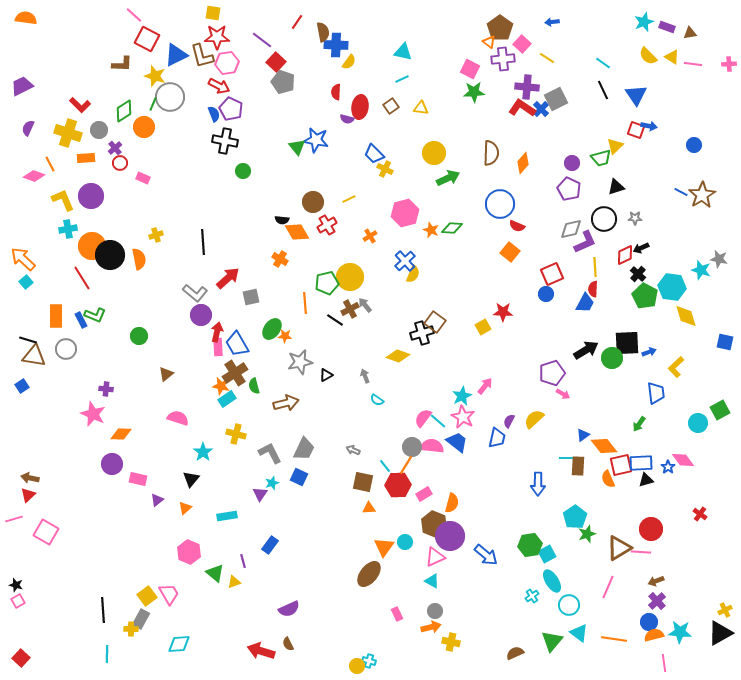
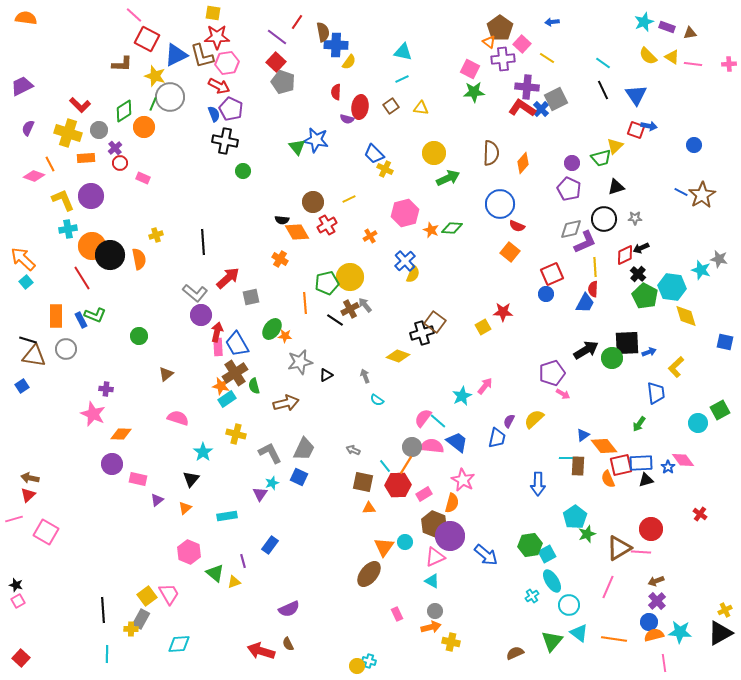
purple line at (262, 40): moved 15 px right, 3 px up
pink star at (463, 417): moved 63 px down
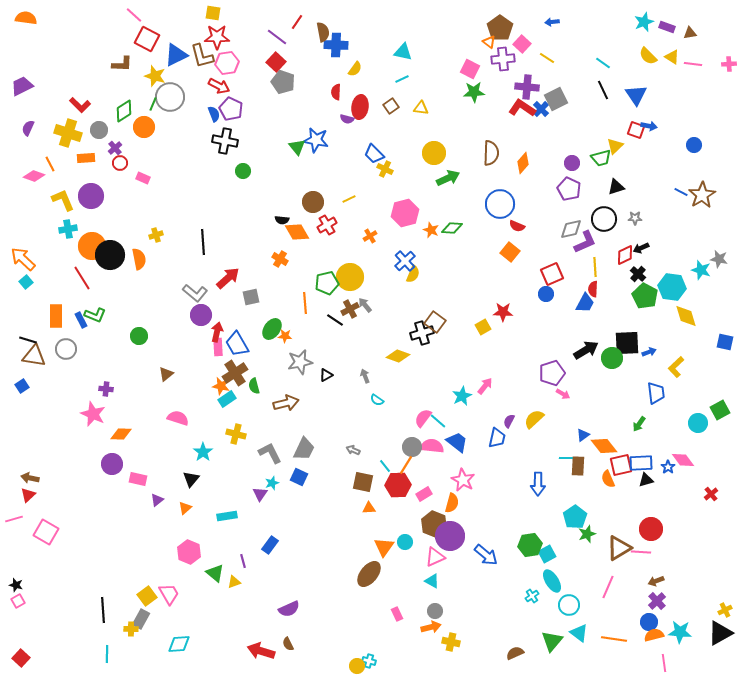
yellow semicircle at (349, 62): moved 6 px right, 7 px down
red cross at (700, 514): moved 11 px right, 20 px up; rotated 16 degrees clockwise
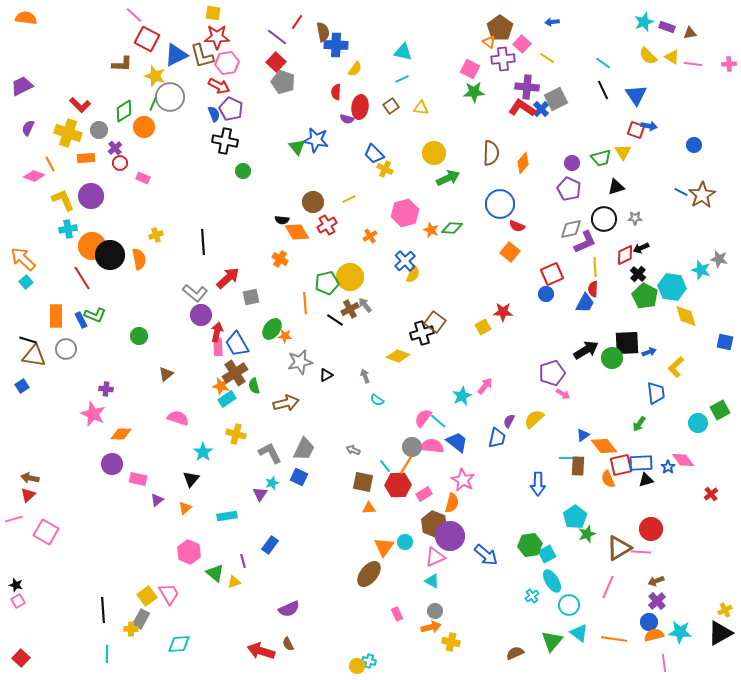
yellow triangle at (615, 146): moved 8 px right, 6 px down; rotated 18 degrees counterclockwise
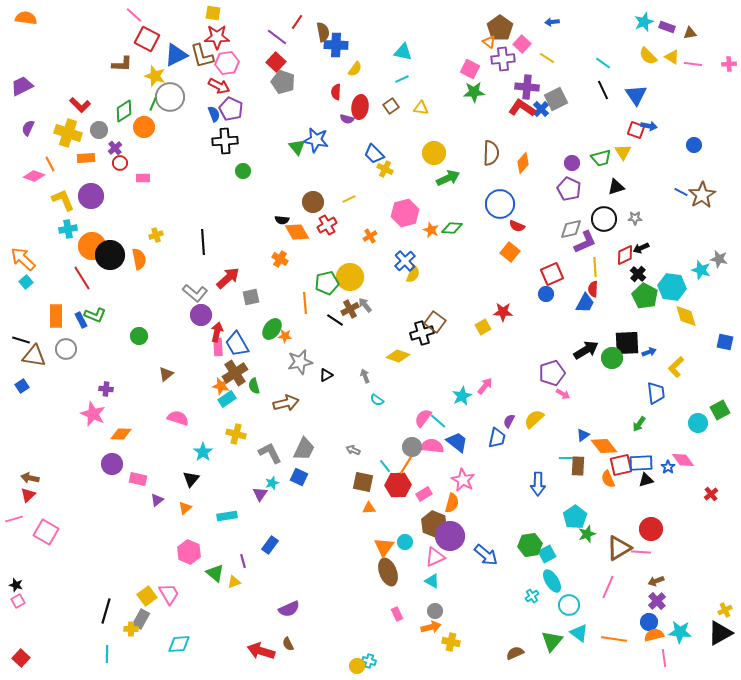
black cross at (225, 141): rotated 15 degrees counterclockwise
pink rectangle at (143, 178): rotated 24 degrees counterclockwise
black line at (28, 340): moved 7 px left
brown ellipse at (369, 574): moved 19 px right, 2 px up; rotated 60 degrees counterclockwise
black line at (103, 610): moved 3 px right, 1 px down; rotated 20 degrees clockwise
pink line at (664, 663): moved 5 px up
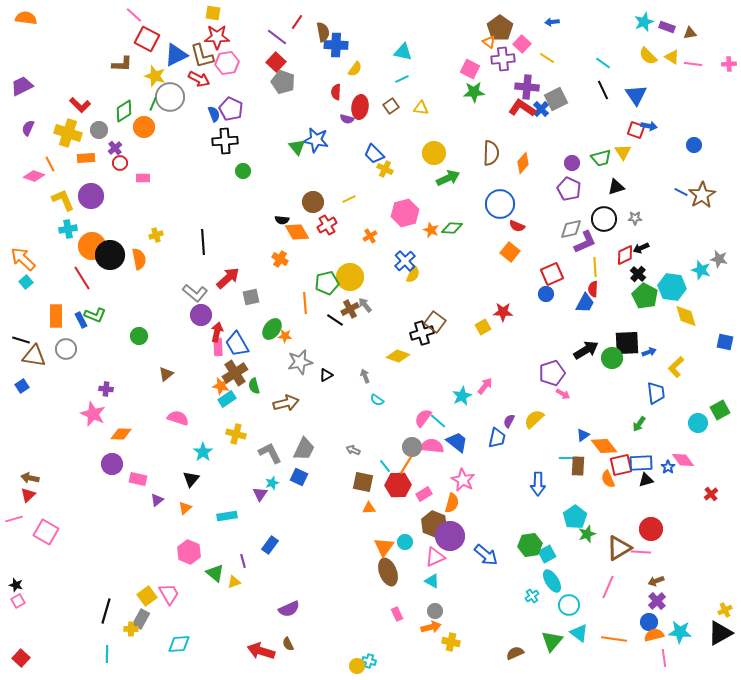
red arrow at (219, 86): moved 20 px left, 7 px up
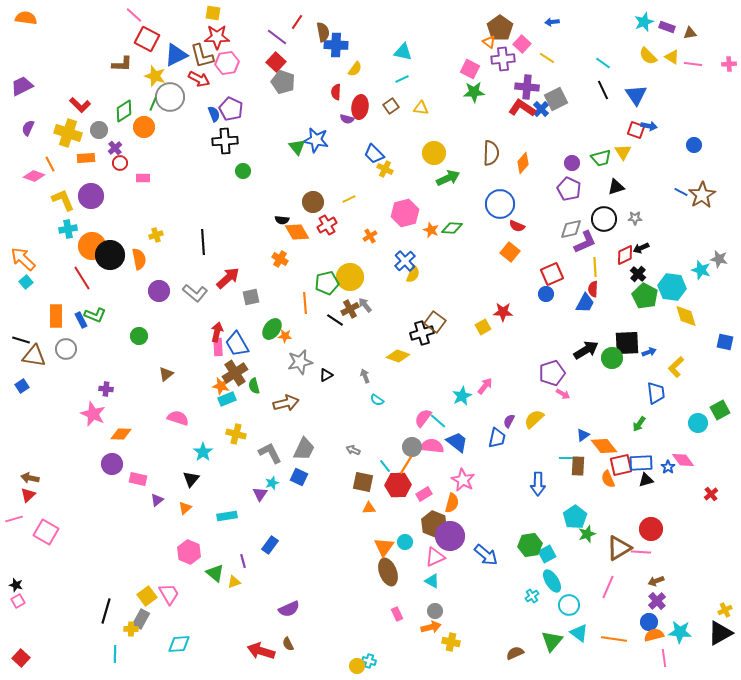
purple circle at (201, 315): moved 42 px left, 24 px up
cyan rectangle at (227, 399): rotated 12 degrees clockwise
cyan line at (107, 654): moved 8 px right
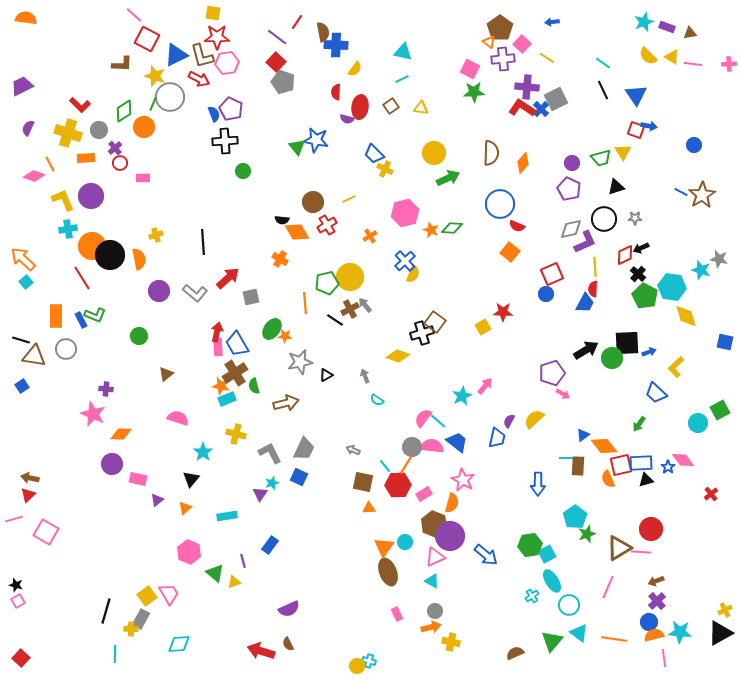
blue trapezoid at (656, 393): rotated 140 degrees clockwise
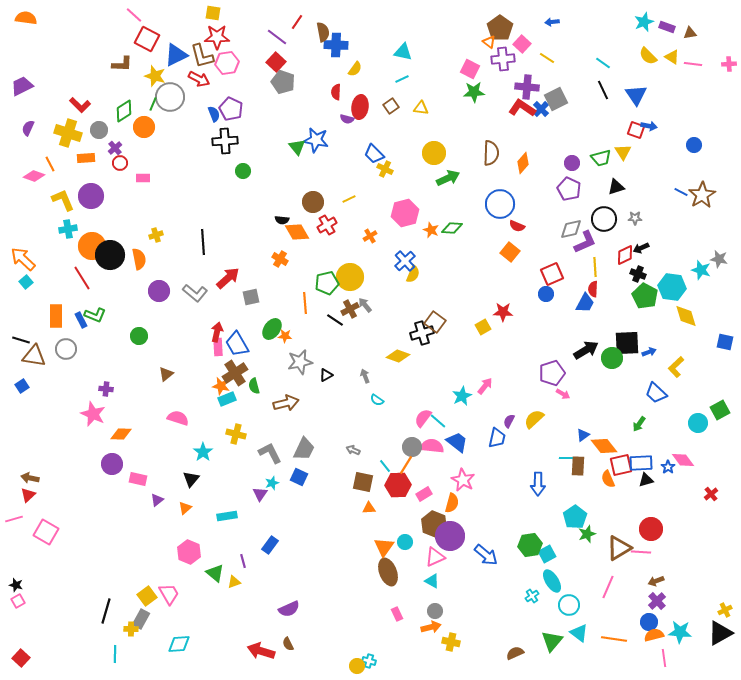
black cross at (638, 274): rotated 21 degrees counterclockwise
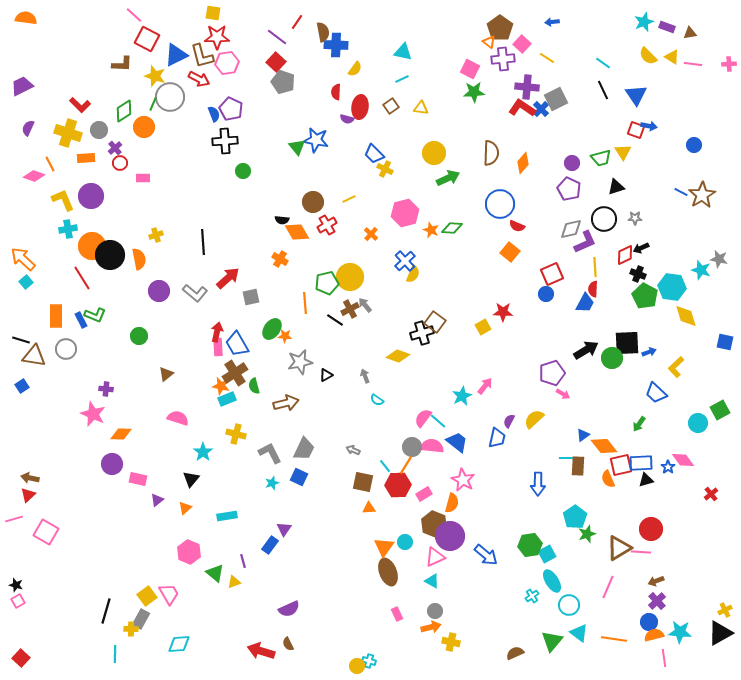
orange cross at (370, 236): moved 1 px right, 2 px up; rotated 16 degrees counterclockwise
purple triangle at (260, 494): moved 24 px right, 35 px down
